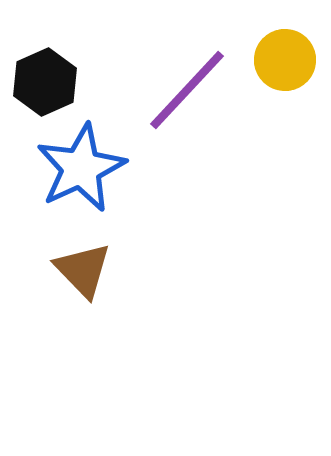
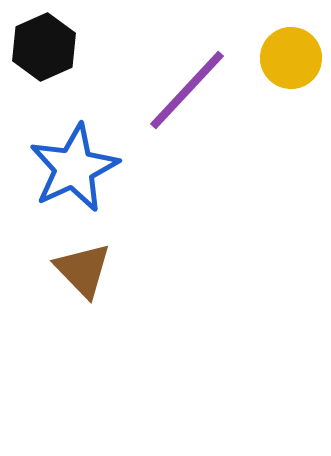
yellow circle: moved 6 px right, 2 px up
black hexagon: moved 1 px left, 35 px up
blue star: moved 7 px left
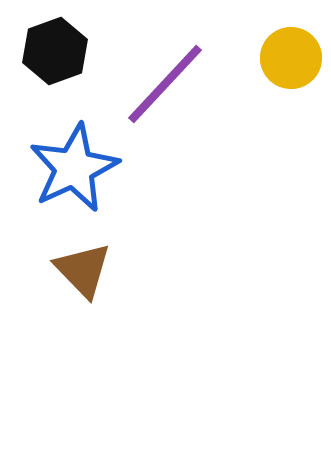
black hexagon: moved 11 px right, 4 px down; rotated 4 degrees clockwise
purple line: moved 22 px left, 6 px up
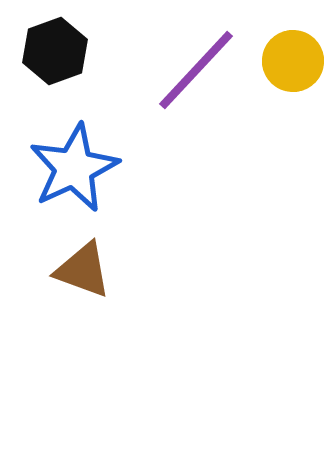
yellow circle: moved 2 px right, 3 px down
purple line: moved 31 px right, 14 px up
brown triangle: rotated 26 degrees counterclockwise
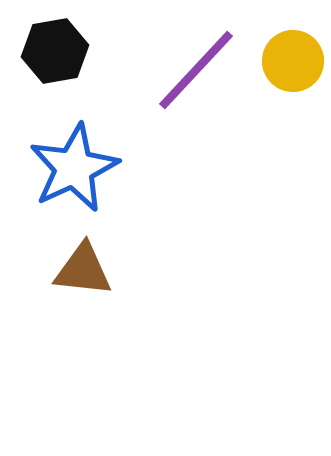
black hexagon: rotated 10 degrees clockwise
brown triangle: rotated 14 degrees counterclockwise
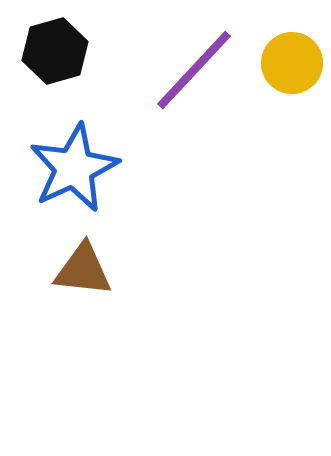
black hexagon: rotated 6 degrees counterclockwise
yellow circle: moved 1 px left, 2 px down
purple line: moved 2 px left
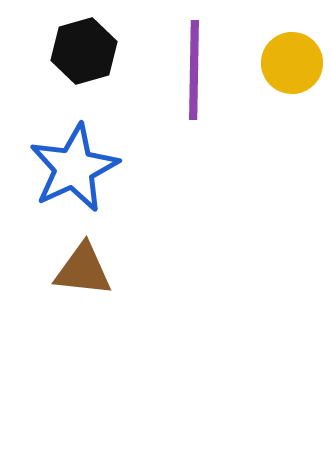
black hexagon: moved 29 px right
purple line: rotated 42 degrees counterclockwise
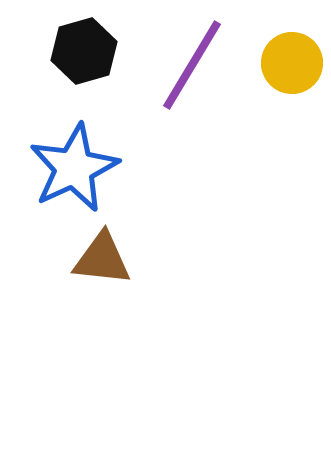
purple line: moved 2 px left, 5 px up; rotated 30 degrees clockwise
brown triangle: moved 19 px right, 11 px up
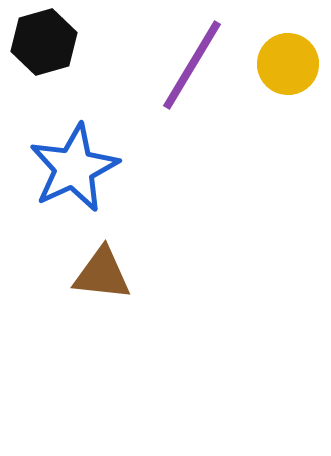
black hexagon: moved 40 px left, 9 px up
yellow circle: moved 4 px left, 1 px down
brown triangle: moved 15 px down
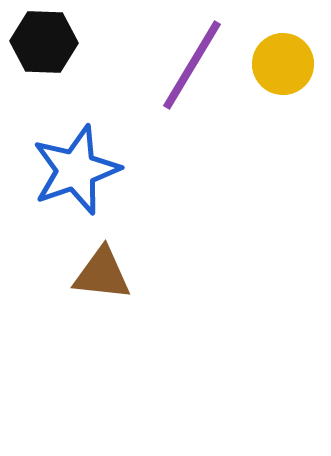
black hexagon: rotated 18 degrees clockwise
yellow circle: moved 5 px left
blue star: moved 2 px right, 2 px down; rotated 6 degrees clockwise
